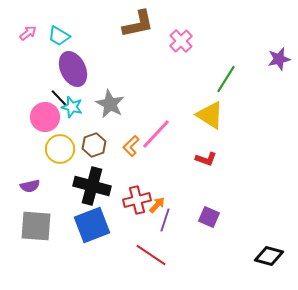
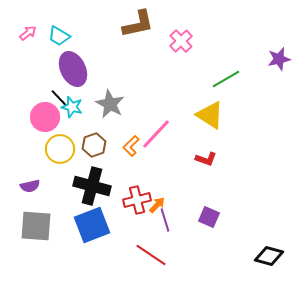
green line: rotated 28 degrees clockwise
purple line: rotated 35 degrees counterclockwise
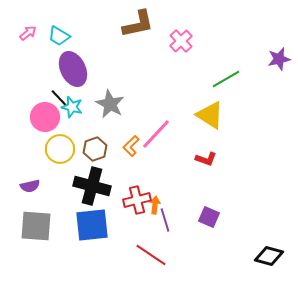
brown hexagon: moved 1 px right, 4 px down
orange arrow: moved 2 px left; rotated 36 degrees counterclockwise
blue square: rotated 15 degrees clockwise
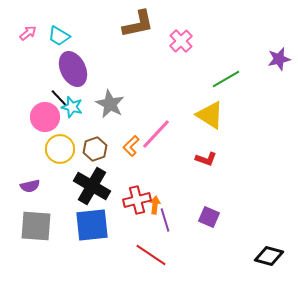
black cross: rotated 15 degrees clockwise
